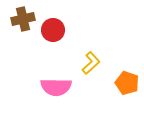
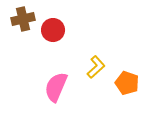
yellow L-shape: moved 5 px right, 4 px down
pink semicircle: rotated 112 degrees clockwise
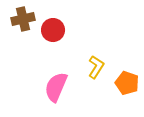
yellow L-shape: rotated 15 degrees counterclockwise
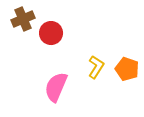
brown cross: rotated 10 degrees counterclockwise
red circle: moved 2 px left, 3 px down
orange pentagon: moved 14 px up
